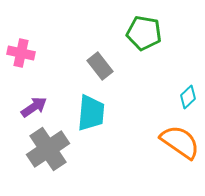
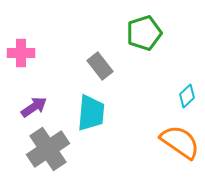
green pentagon: rotated 28 degrees counterclockwise
pink cross: rotated 12 degrees counterclockwise
cyan diamond: moved 1 px left, 1 px up
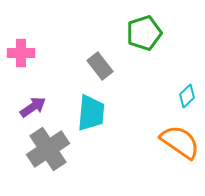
purple arrow: moved 1 px left
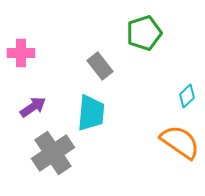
gray cross: moved 5 px right, 4 px down
